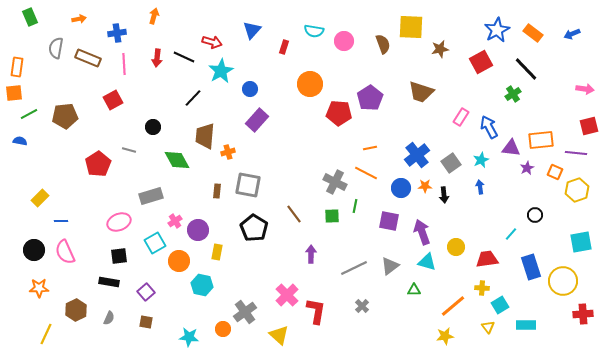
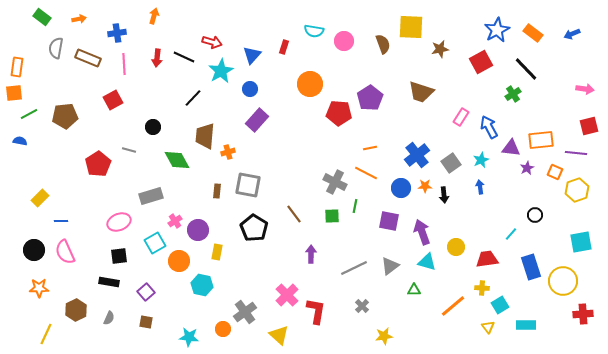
green rectangle at (30, 17): moved 12 px right; rotated 30 degrees counterclockwise
blue triangle at (252, 30): moved 25 px down
yellow star at (445, 336): moved 61 px left
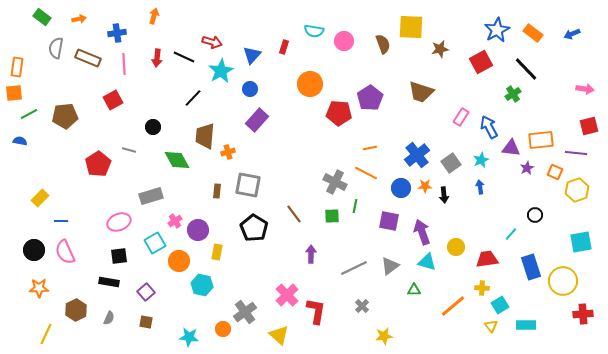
yellow triangle at (488, 327): moved 3 px right, 1 px up
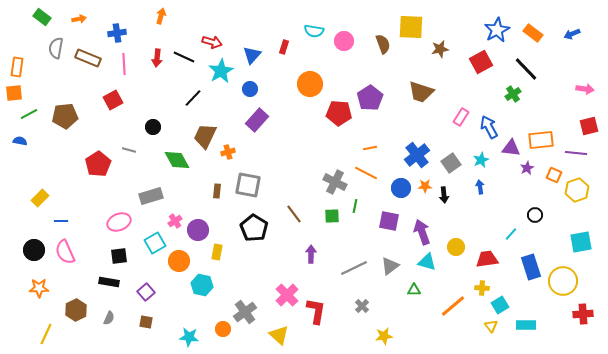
orange arrow at (154, 16): moved 7 px right
brown trapezoid at (205, 136): rotated 20 degrees clockwise
orange square at (555, 172): moved 1 px left, 3 px down
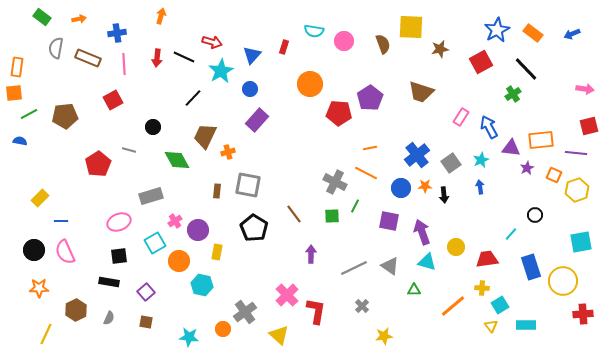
green line at (355, 206): rotated 16 degrees clockwise
gray triangle at (390, 266): rotated 48 degrees counterclockwise
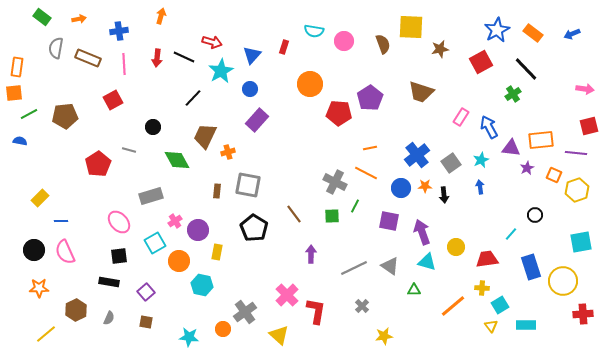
blue cross at (117, 33): moved 2 px right, 2 px up
pink ellipse at (119, 222): rotated 70 degrees clockwise
yellow line at (46, 334): rotated 25 degrees clockwise
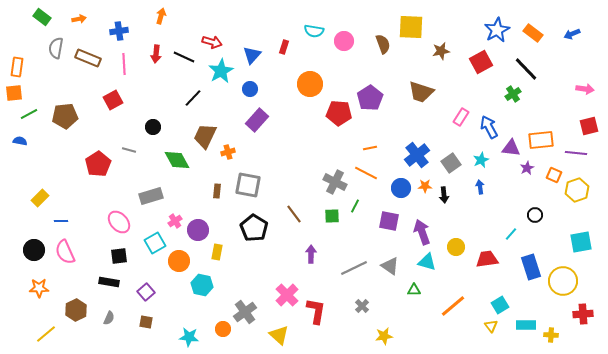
brown star at (440, 49): moved 1 px right, 2 px down
red arrow at (157, 58): moved 1 px left, 4 px up
yellow cross at (482, 288): moved 69 px right, 47 px down
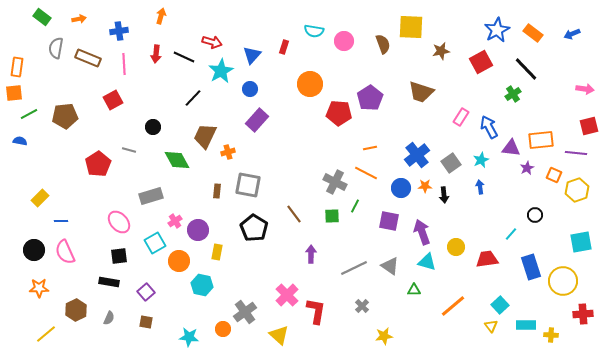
cyan square at (500, 305): rotated 12 degrees counterclockwise
